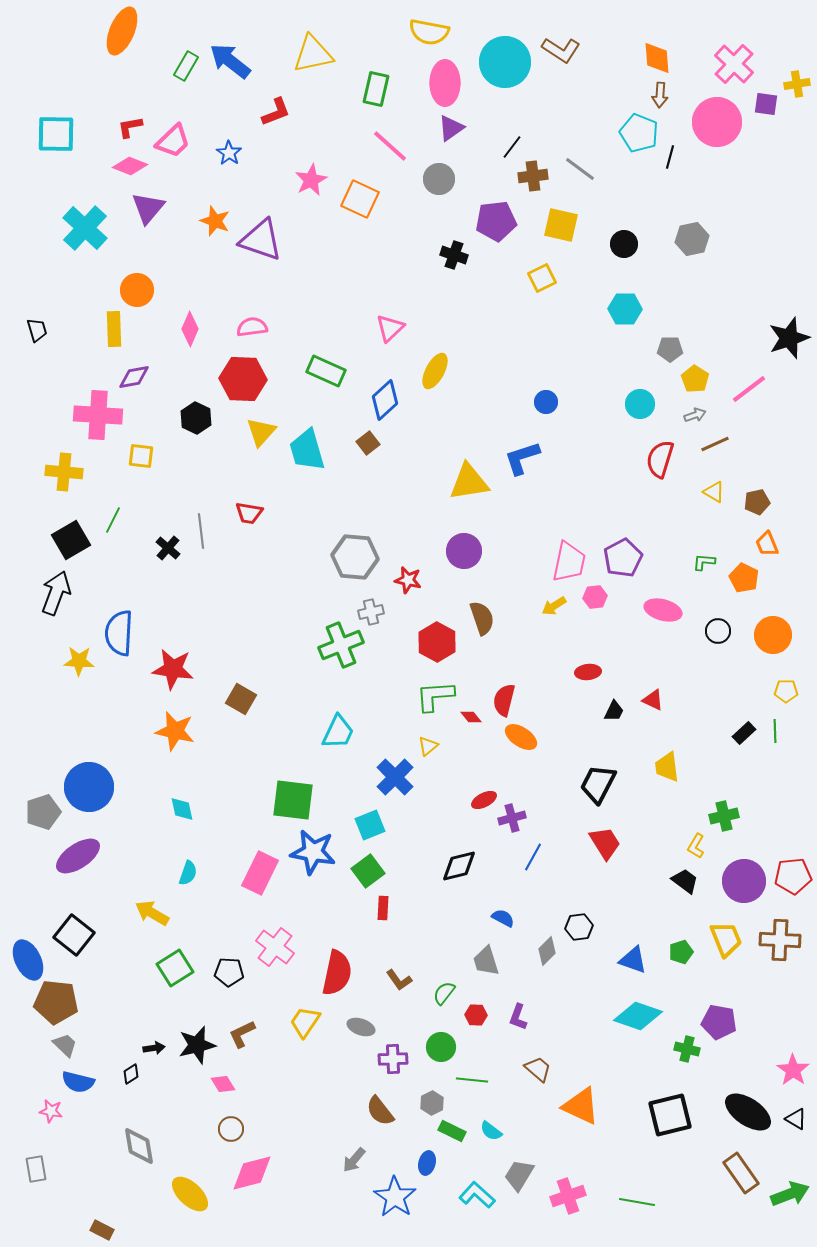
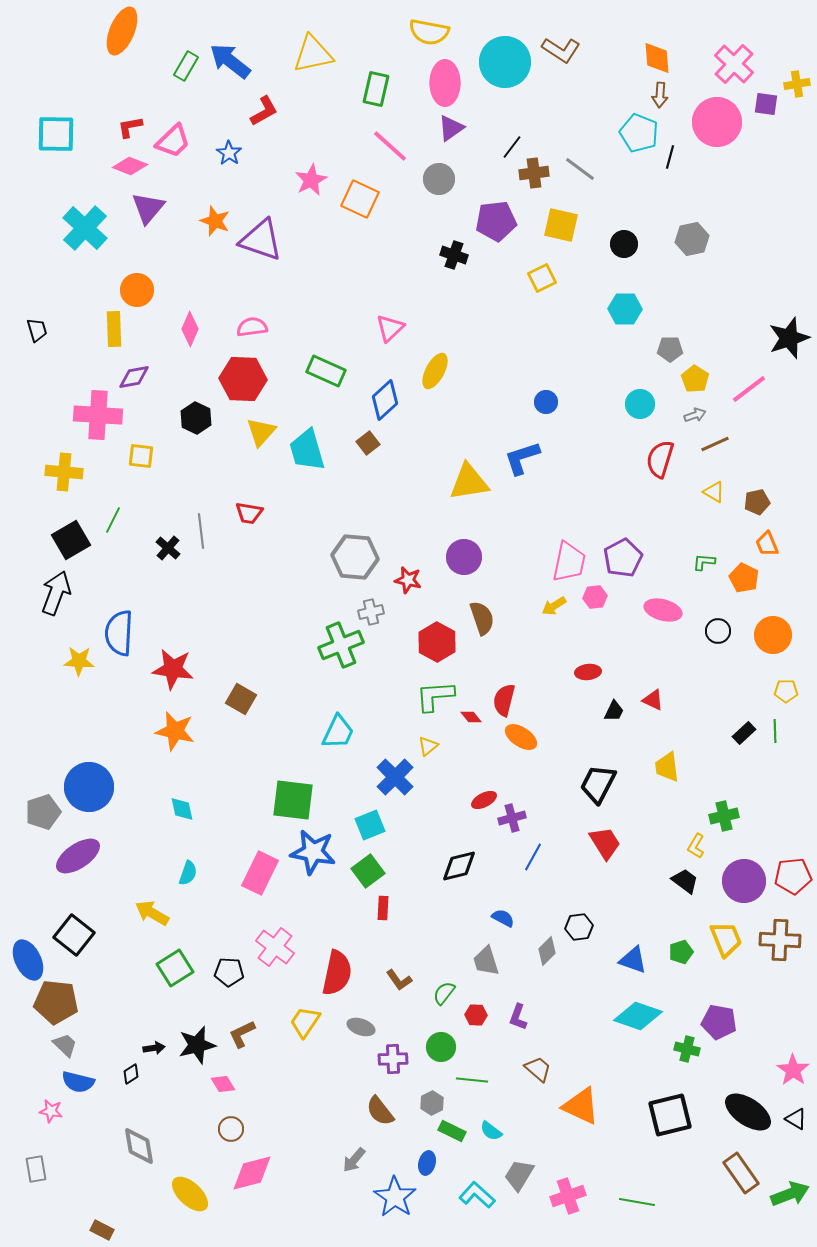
red L-shape at (276, 112): moved 12 px left, 1 px up; rotated 8 degrees counterclockwise
brown cross at (533, 176): moved 1 px right, 3 px up
purple circle at (464, 551): moved 6 px down
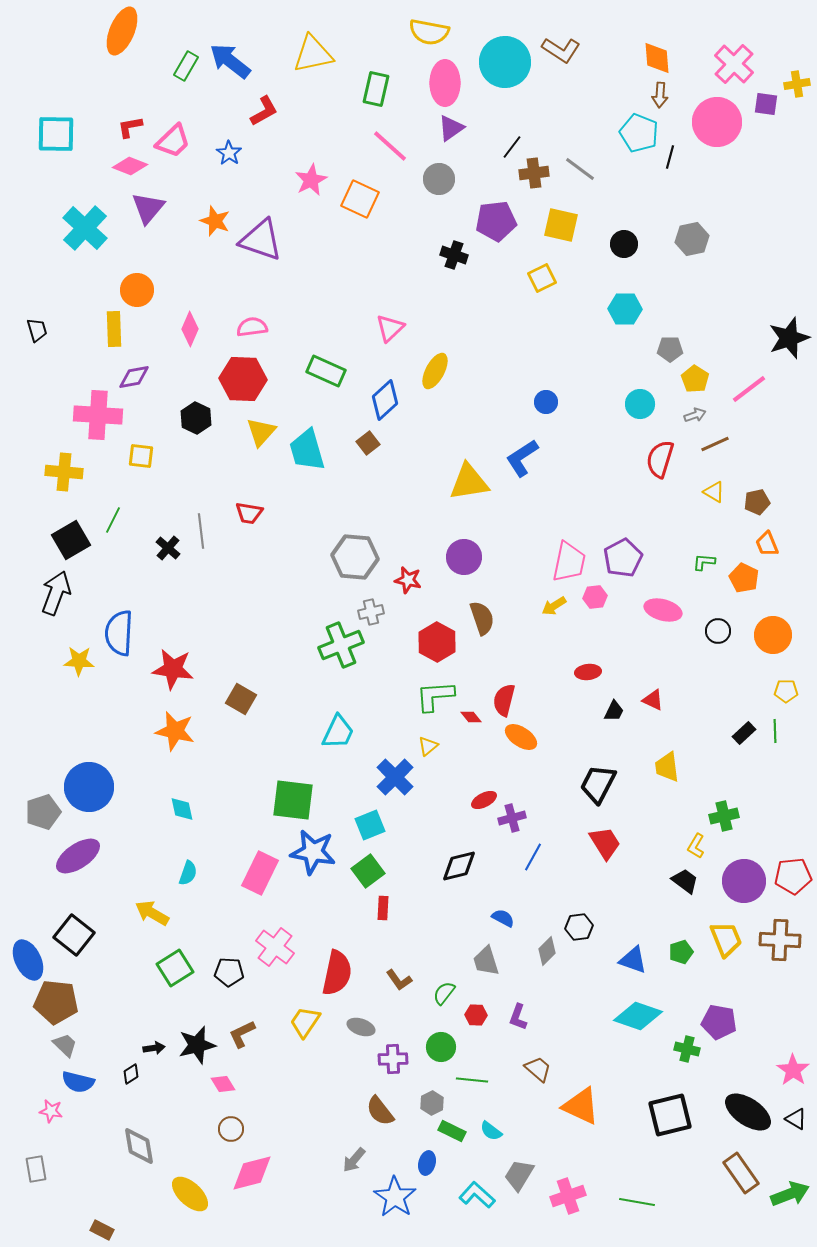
blue L-shape at (522, 458): rotated 15 degrees counterclockwise
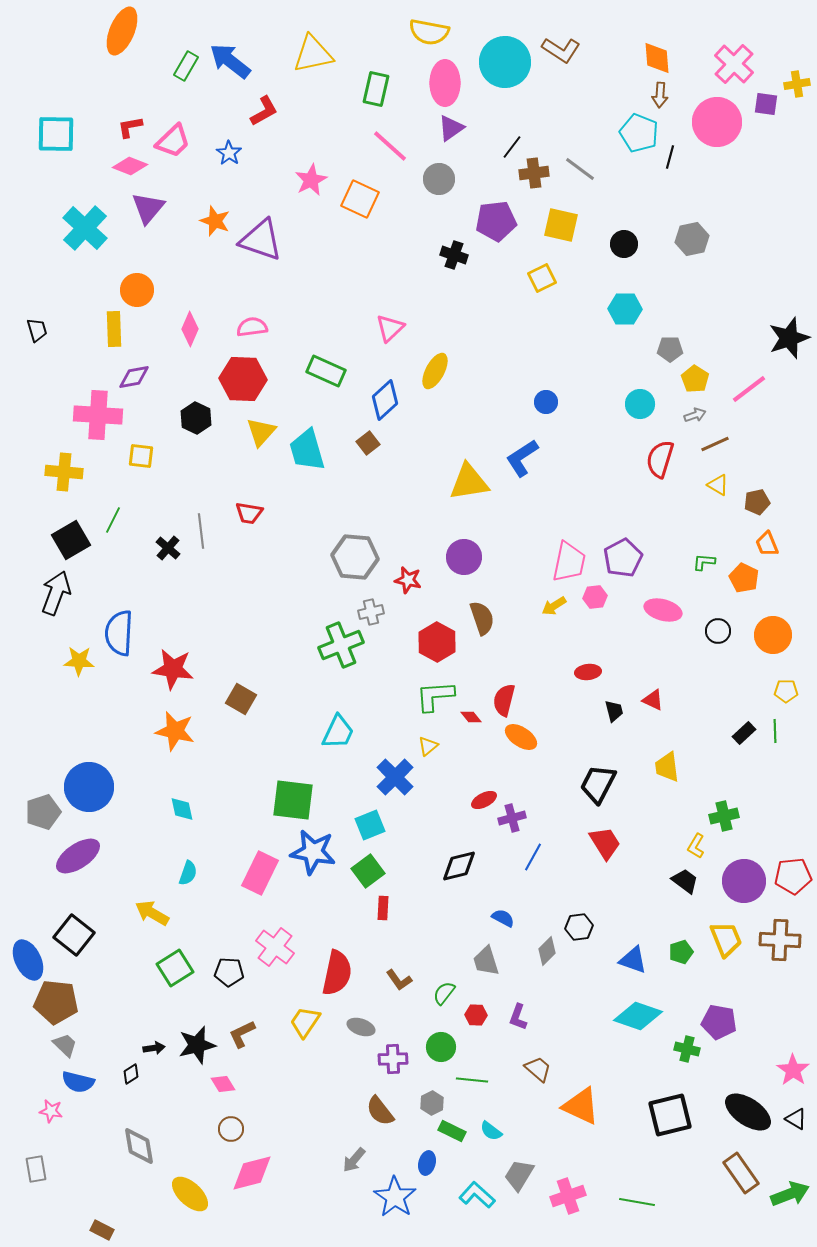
yellow triangle at (714, 492): moved 4 px right, 7 px up
black trapezoid at (614, 711): rotated 40 degrees counterclockwise
